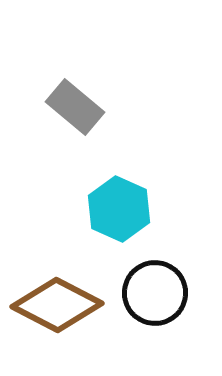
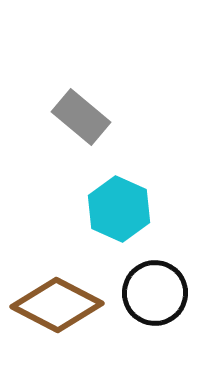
gray rectangle: moved 6 px right, 10 px down
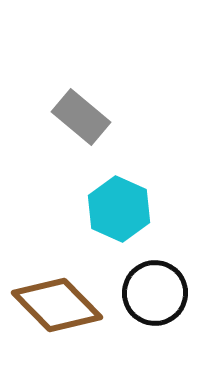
brown diamond: rotated 18 degrees clockwise
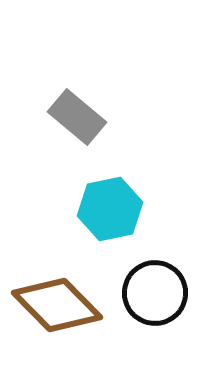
gray rectangle: moved 4 px left
cyan hexagon: moved 9 px left; rotated 24 degrees clockwise
